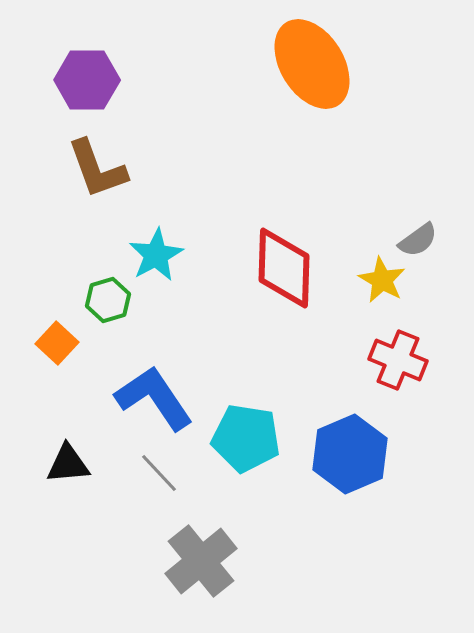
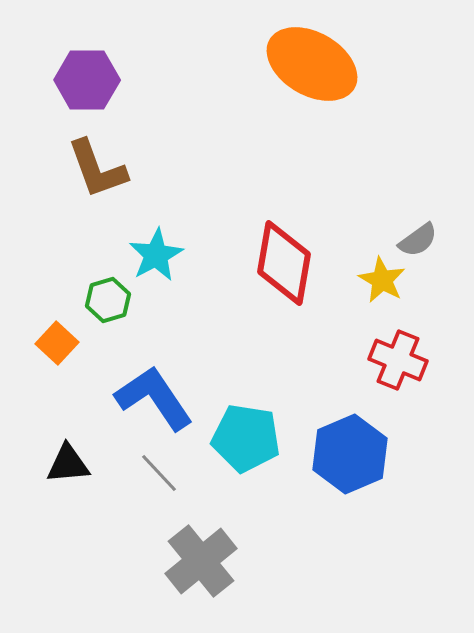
orange ellipse: rotated 28 degrees counterclockwise
red diamond: moved 5 px up; rotated 8 degrees clockwise
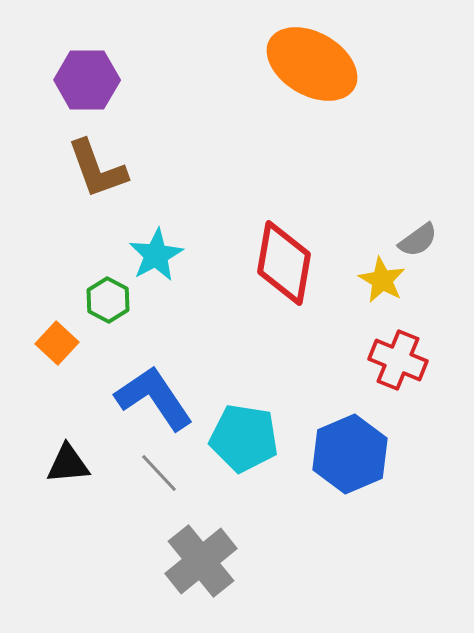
green hexagon: rotated 15 degrees counterclockwise
cyan pentagon: moved 2 px left
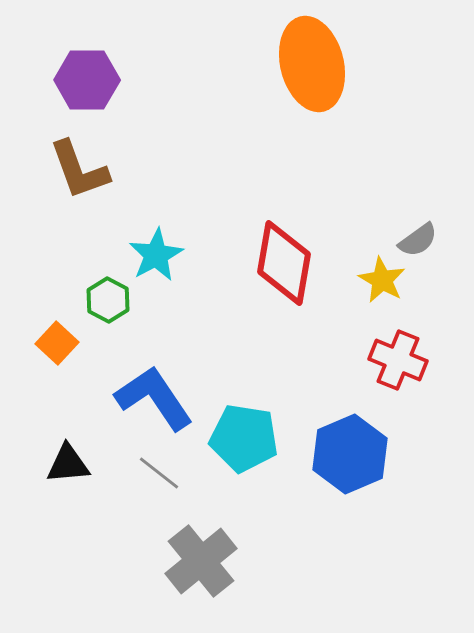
orange ellipse: rotated 46 degrees clockwise
brown L-shape: moved 18 px left, 1 px down
gray line: rotated 9 degrees counterclockwise
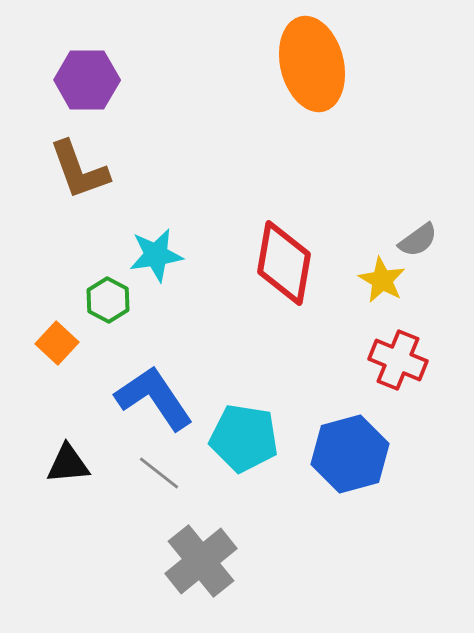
cyan star: rotated 20 degrees clockwise
blue hexagon: rotated 8 degrees clockwise
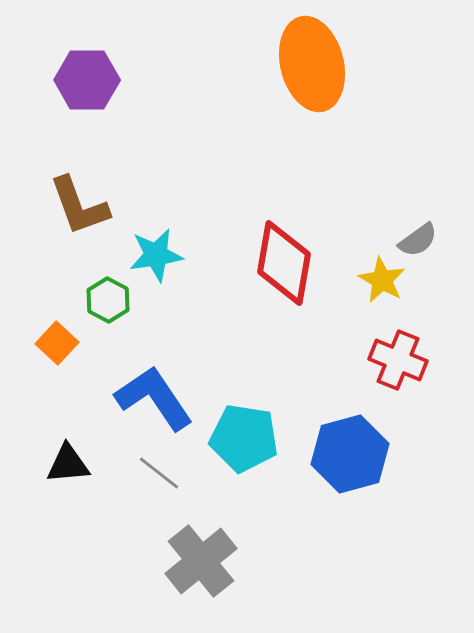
brown L-shape: moved 36 px down
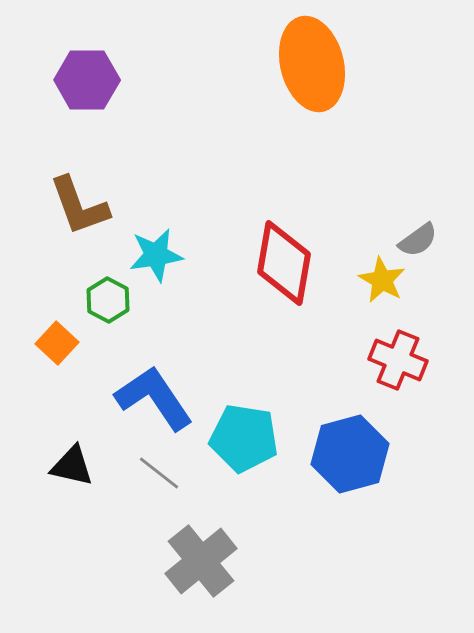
black triangle: moved 4 px right, 2 px down; rotated 18 degrees clockwise
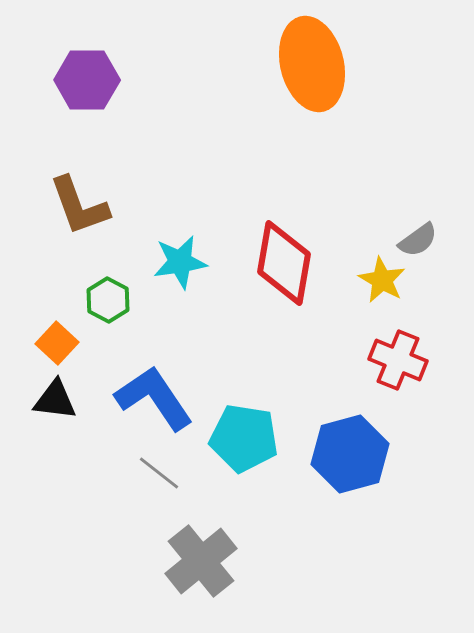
cyan star: moved 24 px right, 7 px down
black triangle: moved 17 px left, 66 px up; rotated 6 degrees counterclockwise
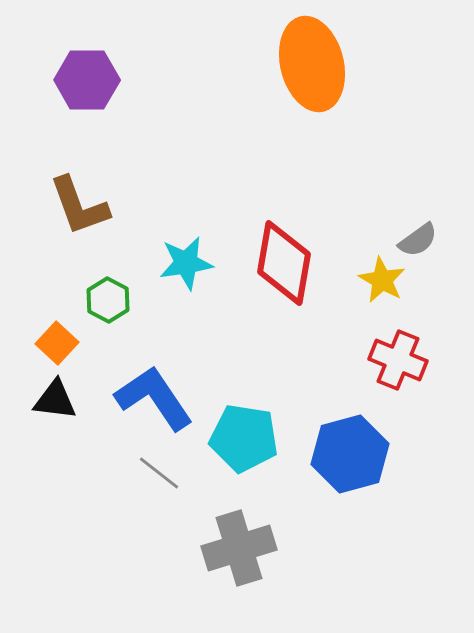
cyan star: moved 6 px right, 1 px down
gray cross: moved 38 px right, 13 px up; rotated 22 degrees clockwise
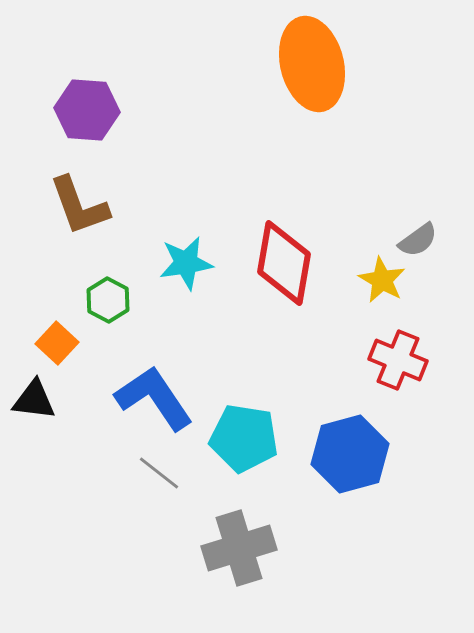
purple hexagon: moved 30 px down; rotated 4 degrees clockwise
black triangle: moved 21 px left
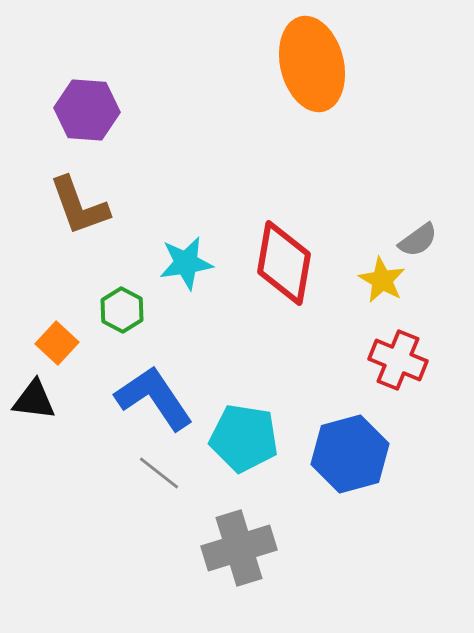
green hexagon: moved 14 px right, 10 px down
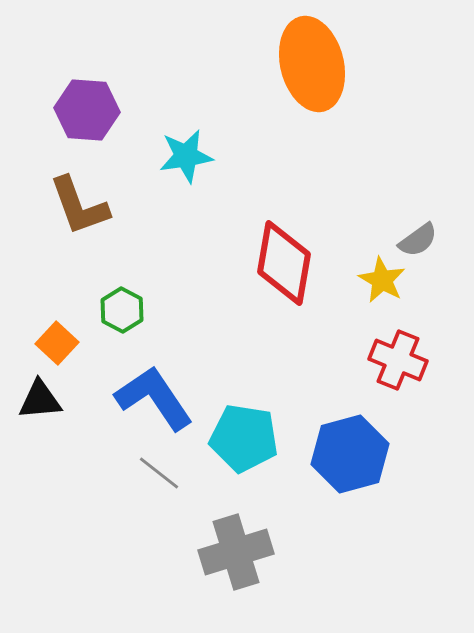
cyan star: moved 107 px up
black triangle: moved 6 px right; rotated 12 degrees counterclockwise
gray cross: moved 3 px left, 4 px down
